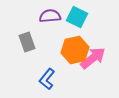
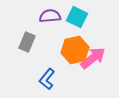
gray rectangle: rotated 42 degrees clockwise
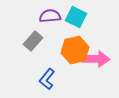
cyan square: moved 1 px left
gray rectangle: moved 6 px right, 1 px up; rotated 18 degrees clockwise
pink arrow: moved 3 px right, 1 px down; rotated 40 degrees clockwise
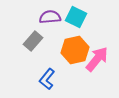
purple semicircle: moved 1 px down
pink arrow: moved 1 px right; rotated 52 degrees counterclockwise
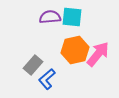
cyan square: moved 4 px left; rotated 20 degrees counterclockwise
gray rectangle: moved 24 px down
pink arrow: moved 1 px right, 5 px up
blue L-shape: rotated 10 degrees clockwise
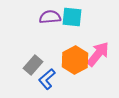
orange hexagon: moved 10 px down; rotated 16 degrees counterclockwise
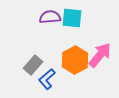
cyan square: moved 1 px down
pink arrow: moved 2 px right, 1 px down
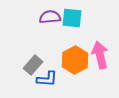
pink arrow: rotated 52 degrees counterclockwise
blue L-shape: rotated 135 degrees counterclockwise
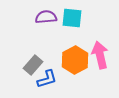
purple semicircle: moved 4 px left
blue L-shape: rotated 20 degrees counterclockwise
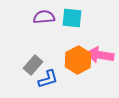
purple semicircle: moved 2 px left
pink arrow: rotated 68 degrees counterclockwise
orange hexagon: moved 3 px right
blue L-shape: moved 1 px right
